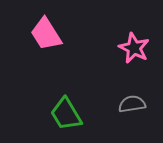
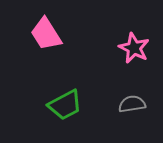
green trapezoid: moved 1 px left, 9 px up; rotated 87 degrees counterclockwise
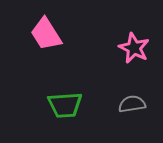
green trapezoid: rotated 24 degrees clockwise
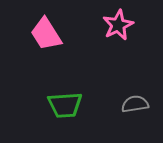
pink star: moved 16 px left, 23 px up; rotated 20 degrees clockwise
gray semicircle: moved 3 px right
